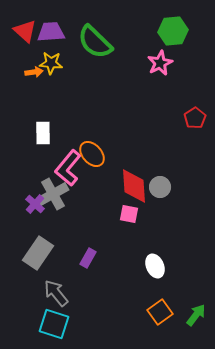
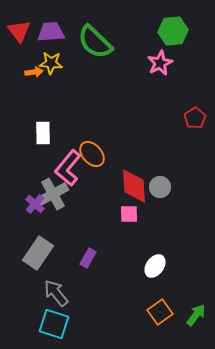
red triangle: moved 6 px left; rotated 10 degrees clockwise
pink square: rotated 12 degrees counterclockwise
white ellipse: rotated 60 degrees clockwise
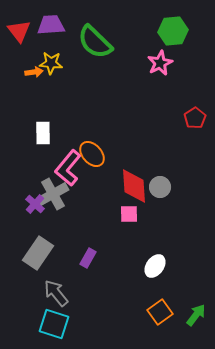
purple trapezoid: moved 7 px up
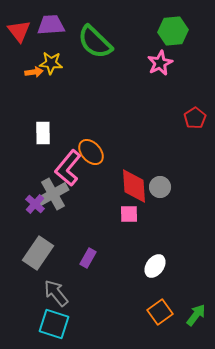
orange ellipse: moved 1 px left, 2 px up
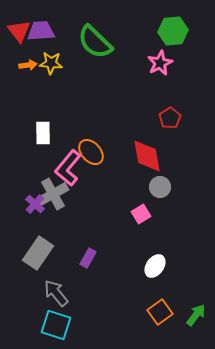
purple trapezoid: moved 10 px left, 6 px down
orange arrow: moved 6 px left, 7 px up
red pentagon: moved 25 px left
red diamond: moved 13 px right, 30 px up; rotated 6 degrees counterclockwise
pink square: moved 12 px right; rotated 30 degrees counterclockwise
cyan square: moved 2 px right, 1 px down
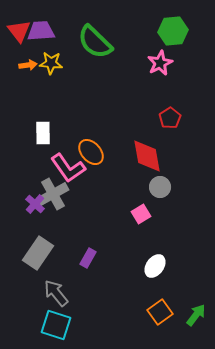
pink L-shape: rotated 75 degrees counterclockwise
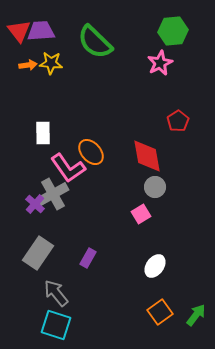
red pentagon: moved 8 px right, 3 px down
gray circle: moved 5 px left
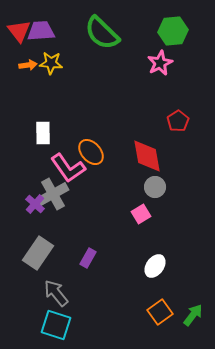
green semicircle: moved 7 px right, 9 px up
green arrow: moved 3 px left
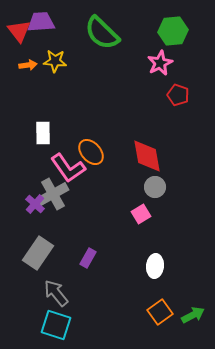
purple trapezoid: moved 9 px up
yellow star: moved 4 px right, 2 px up
red pentagon: moved 26 px up; rotated 20 degrees counterclockwise
white ellipse: rotated 30 degrees counterclockwise
green arrow: rotated 25 degrees clockwise
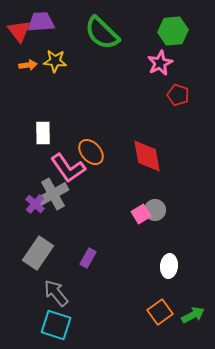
gray circle: moved 23 px down
white ellipse: moved 14 px right
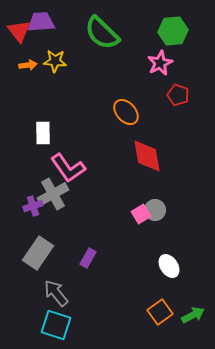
orange ellipse: moved 35 px right, 40 px up
purple cross: moved 2 px left, 2 px down; rotated 30 degrees clockwise
white ellipse: rotated 40 degrees counterclockwise
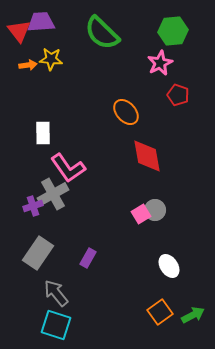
yellow star: moved 4 px left, 2 px up
